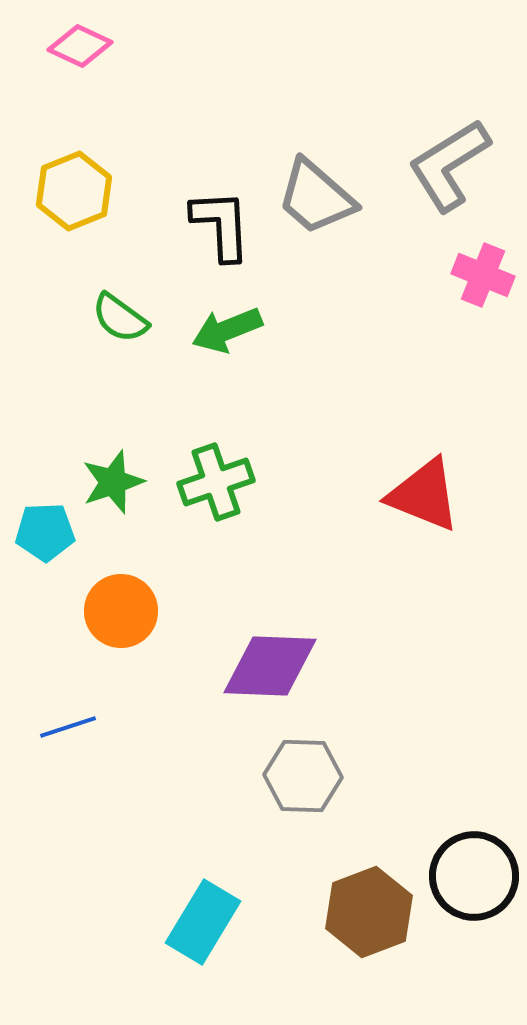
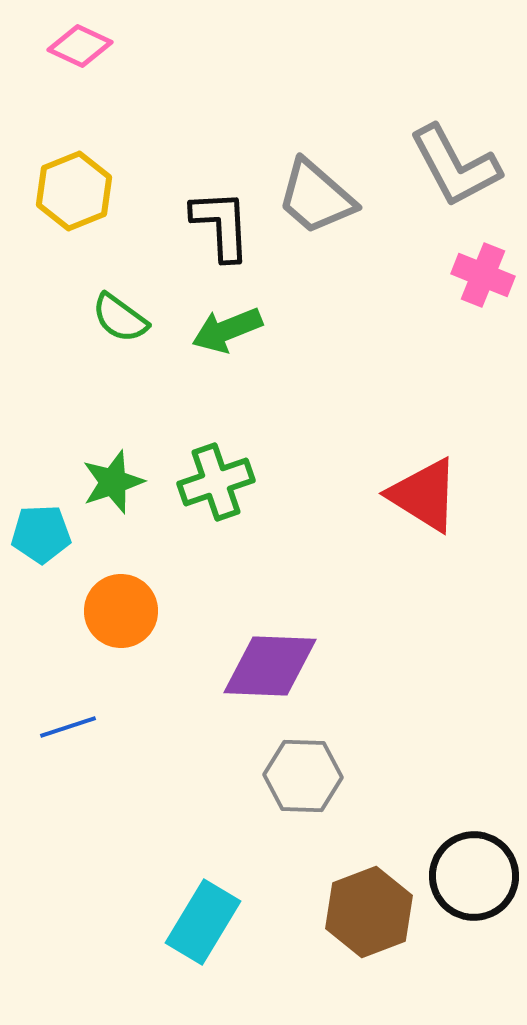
gray L-shape: moved 6 px right, 1 px down; rotated 86 degrees counterclockwise
red triangle: rotated 10 degrees clockwise
cyan pentagon: moved 4 px left, 2 px down
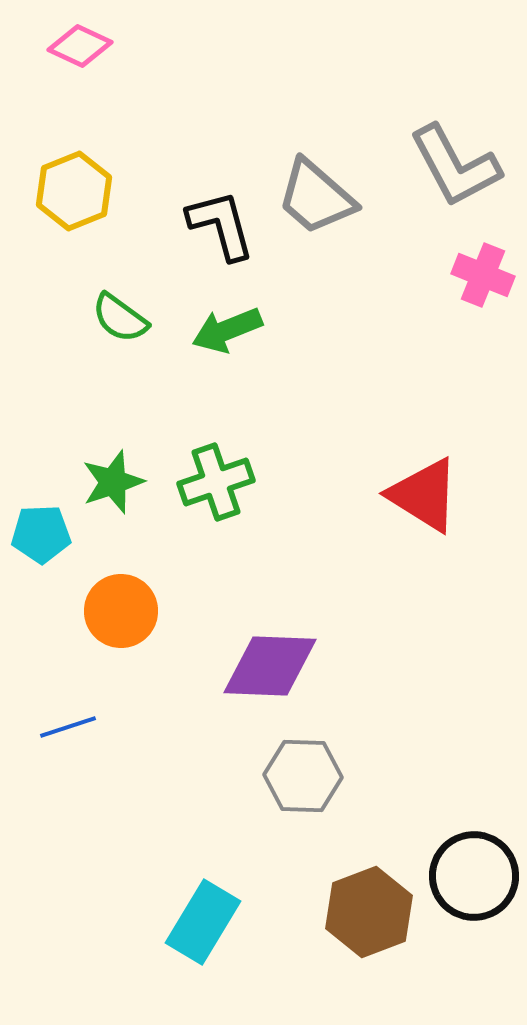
black L-shape: rotated 12 degrees counterclockwise
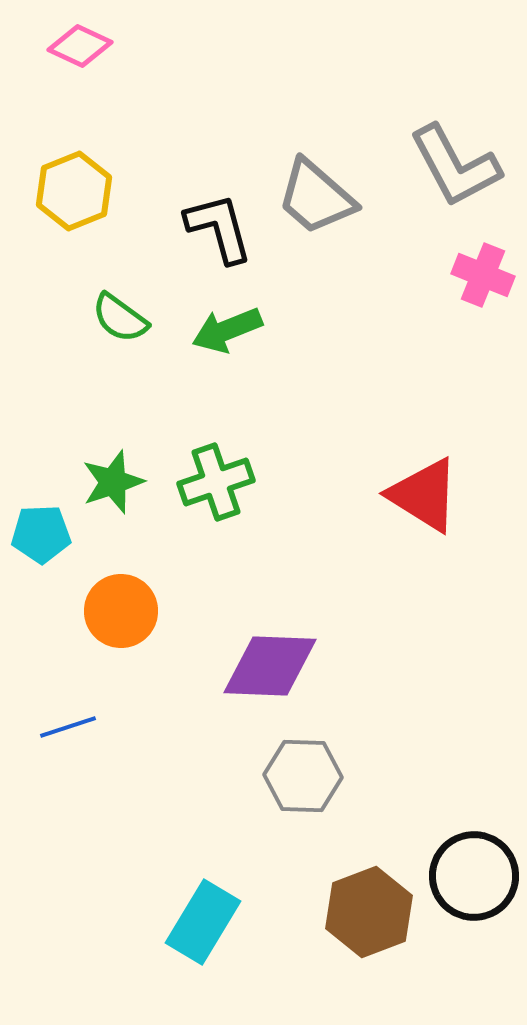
black L-shape: moved 2 px left, 3 px down
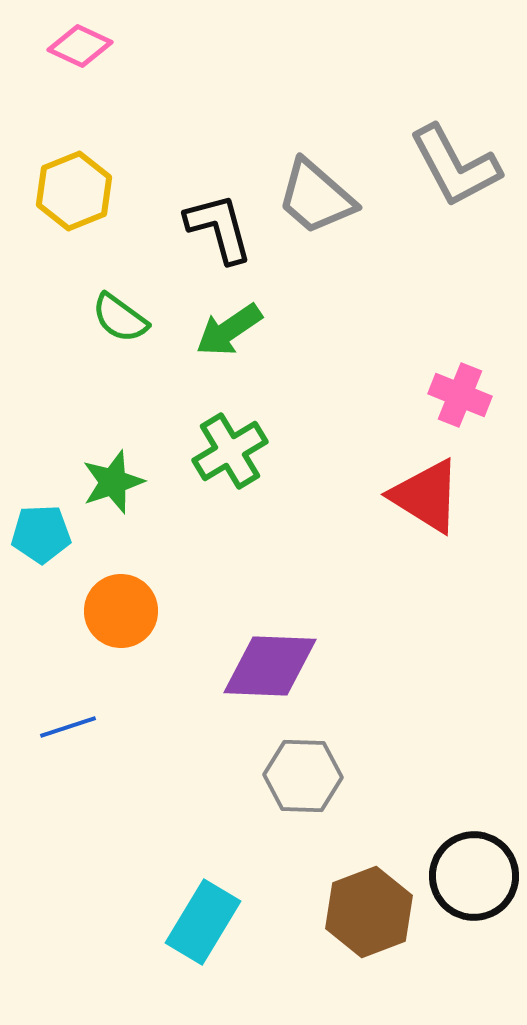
pink cross: moved 23 px left, 120 px down
green arrow: moved 2 px right; rotated 12 degrees counterclockwise
green cross: moved 14 px right, 31 px up; rotated 12 degrees counterclockwise
red triangle: moved 2 px right, 1 px down
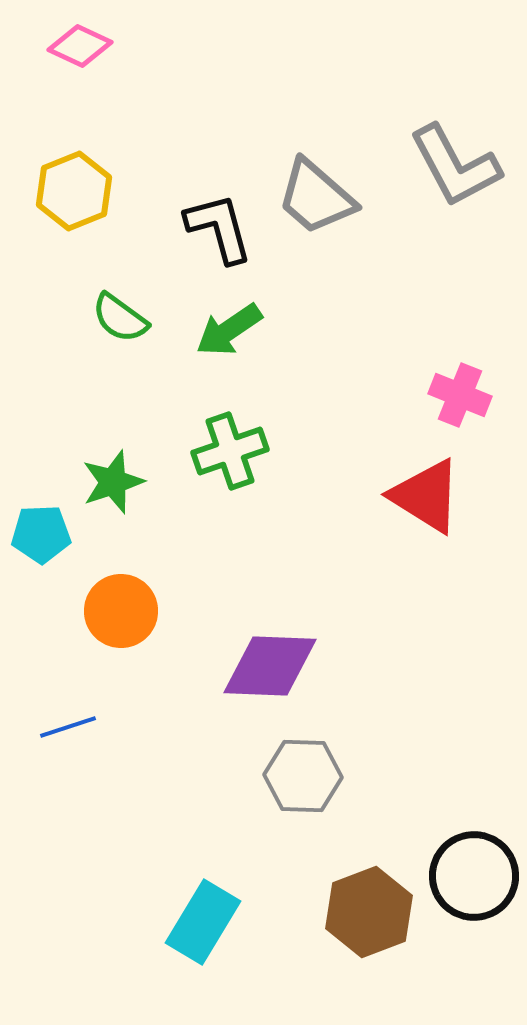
green cross: rotated 12 degrees clockwise
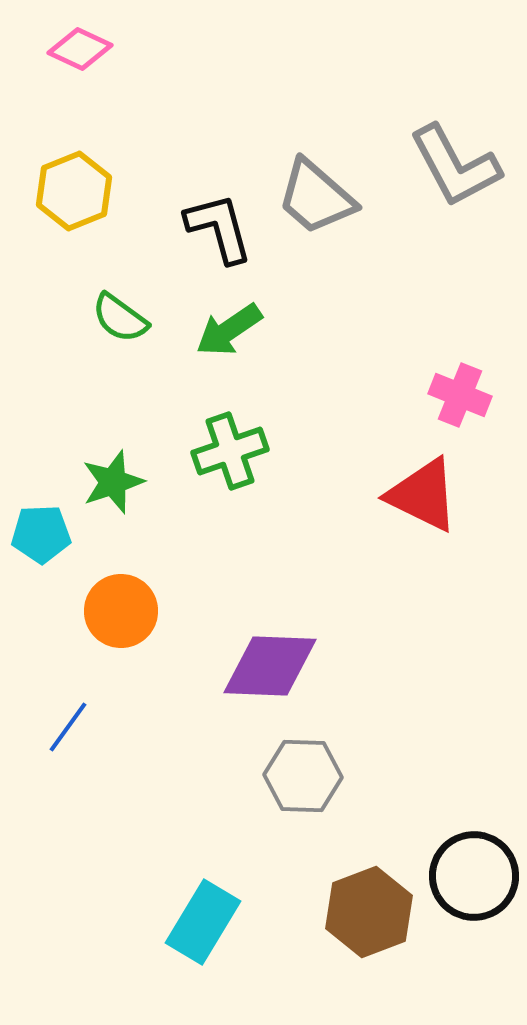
pink diamond: moved 3 px down
red triangle: moved 3 px left, 1 px up; rotated 6 degrees counterclockwise
blue line: rotated 36 degrees counterclockwise
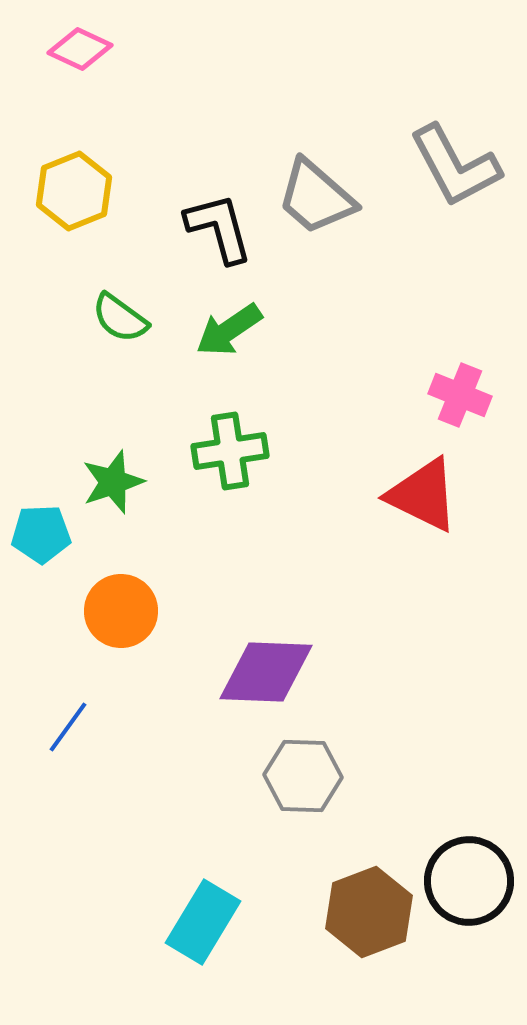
green cross: rotated 10 degrees clockwise
purple diamond: moved 4 px left, 6 px down
black circle: moved 5 px left, 5 px down
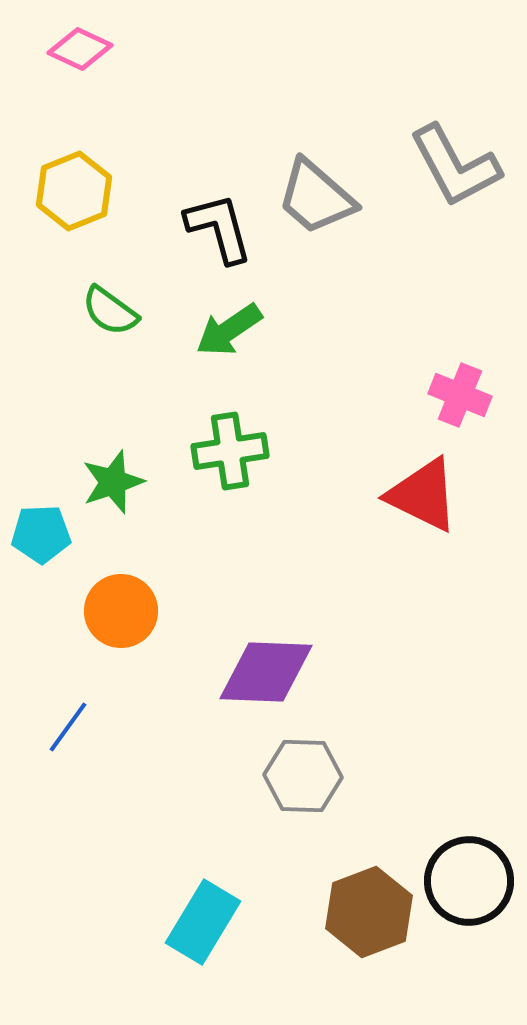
green semicircle: moved 10 px left, 7 px up
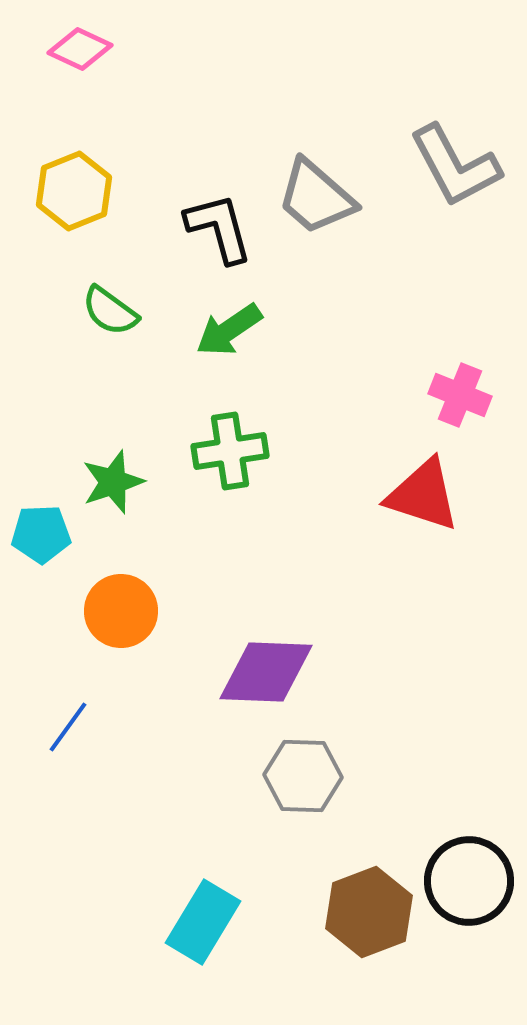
red triangle: rotated 8 degrees counterclockwise
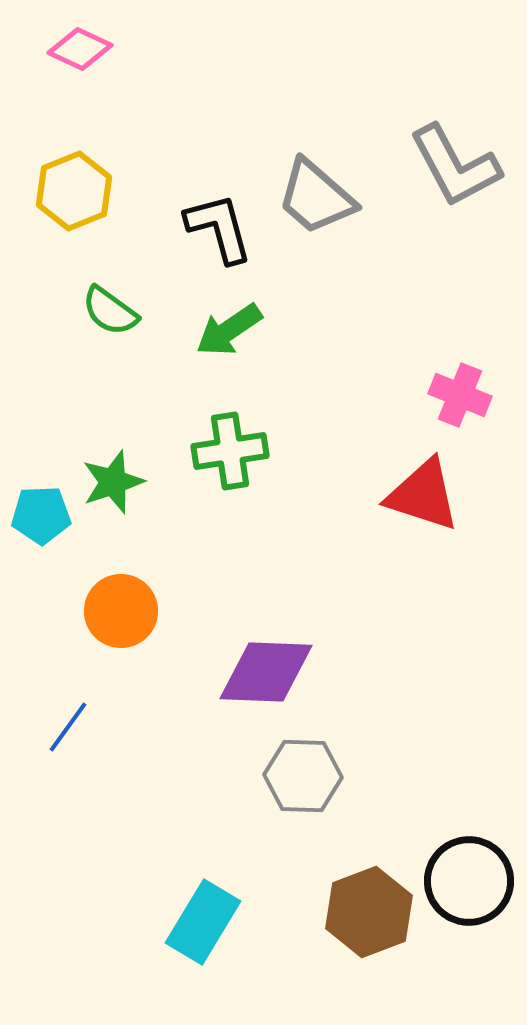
cyan pentagon: moved 19 px up
